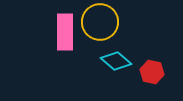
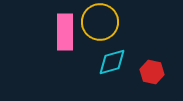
cyan diamond: moved 4 px left, 1 px down; rotated 56 degrees counterclockwise
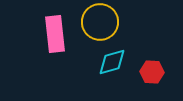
pink rectangle: moved 10 px left, 2 px down; rotated 6 degrees counterclockwise
red hexagon: rotated 10 degrees counterclockwise
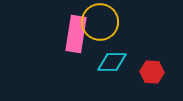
pink rectangle: moved 21 px right; rotated 15 degrees clockwise
cyan diamond: rotated 16 degrees clockwise
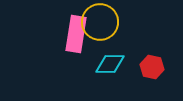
cyan diamond: moved 2 px left, 2 px down
red hexagon: moved 5 px up; rotated 10 degrees clockwise
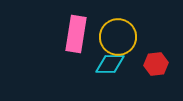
yellow circle: moved 18 px right, 15 px down
red hexagon: moved 4 px right, 3 px up; rotated 20 degrees counterclockwise
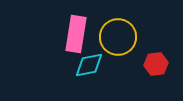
cyan diamond: moved 21 px left, 1 px down; rotated 12 degrees counterclockwise
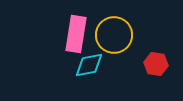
yellow circle: moved 4 px left, 2 px up
red hexagon: rotated 15 degrees clockwise
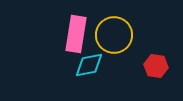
red hexagon: moved 2 px down
